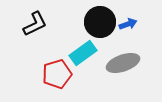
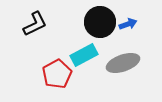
cyan rectangle: moved 1 px right, 2 px down; rotated 8 degrees clockwise
red pentagon: rotated 12 degrees counterclockwise
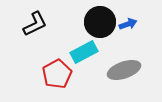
cyan rectangle: moved 3 px up
gray ellipse: moved 1 px right, 7 px down
